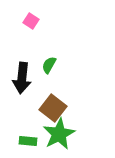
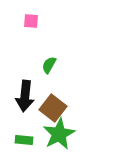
pink square: rotated 28 degrees counterclockwise
black arrow: moved 3 px right, 18 px down
green rectangle: moved 4 px left, 1 px up
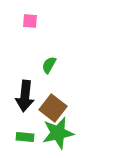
pink square: moved 1 px left
green star: moved 1 px left, 1 px up; rotated 16 degrees clockwise
green rectangle: moved 1 px right, 3 px up
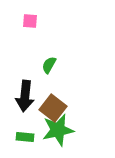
green star: moved 3 px up
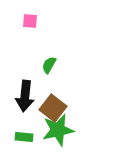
green rectangle: moved 1 px left
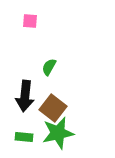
green semicircle: moved 2 px down
green star: moved 3 px down
